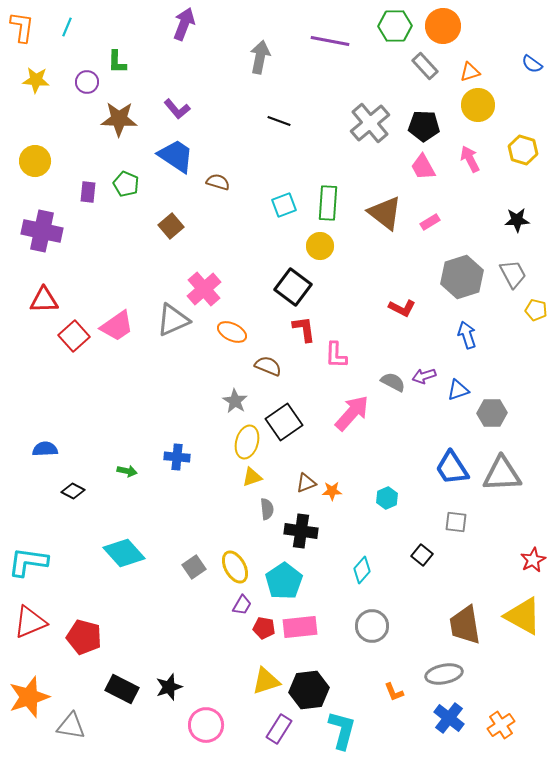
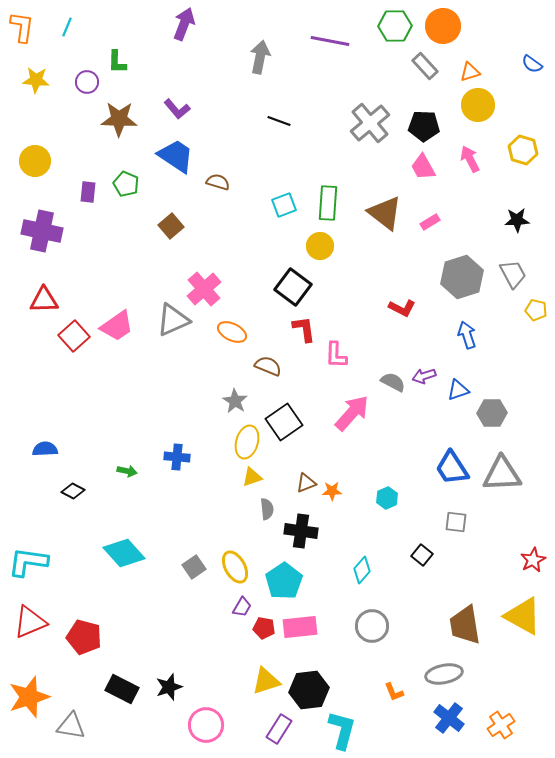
purple trapezoid at (242, 605): moved 2 px down
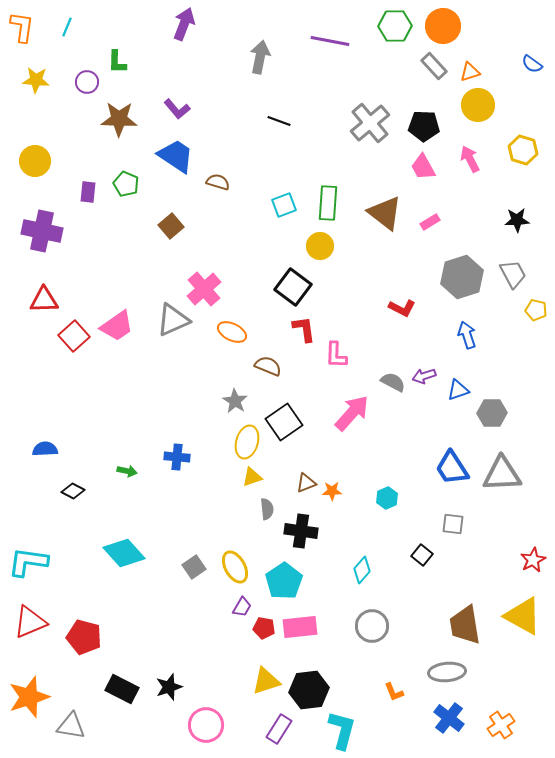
gray rectangle at (425, 66): moved 9 px right
gray square at (456, 522): moved 3 px left, 2 px down
gray ellipse at (444, 674): moved 3 px right, 2 px up; rotated 6 degrees clockwise
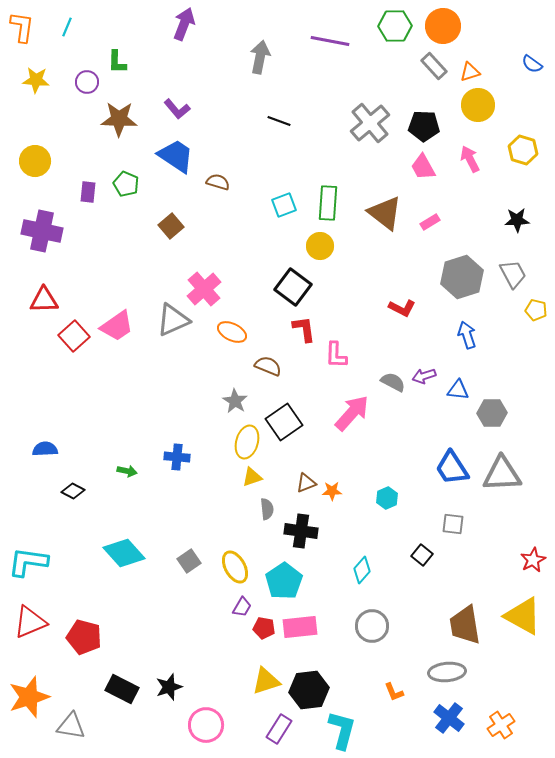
blue triangle at (458, 390): rotated 25 degrees clockwise
gray square at (194, 567): moved 5 px left, 6 px up
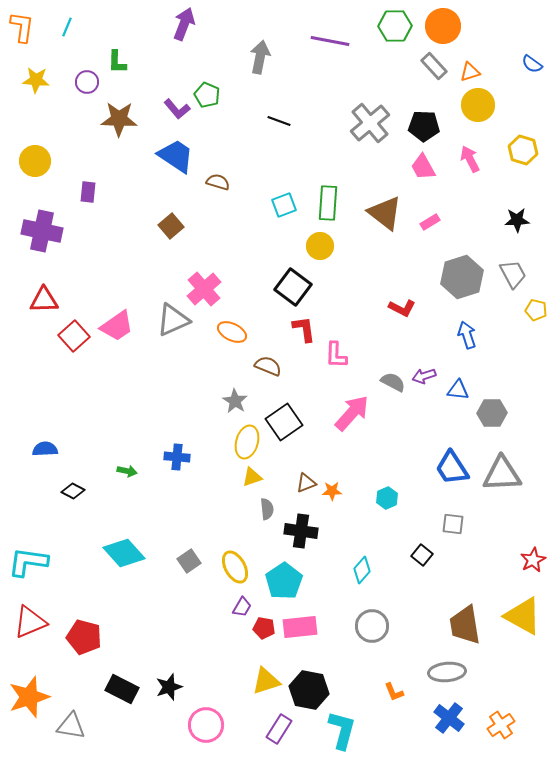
green pentagon at (126, 184): moved 81 px right, 89 px up
black hexagon at (309, 690): rotated 18 degrees clockwise
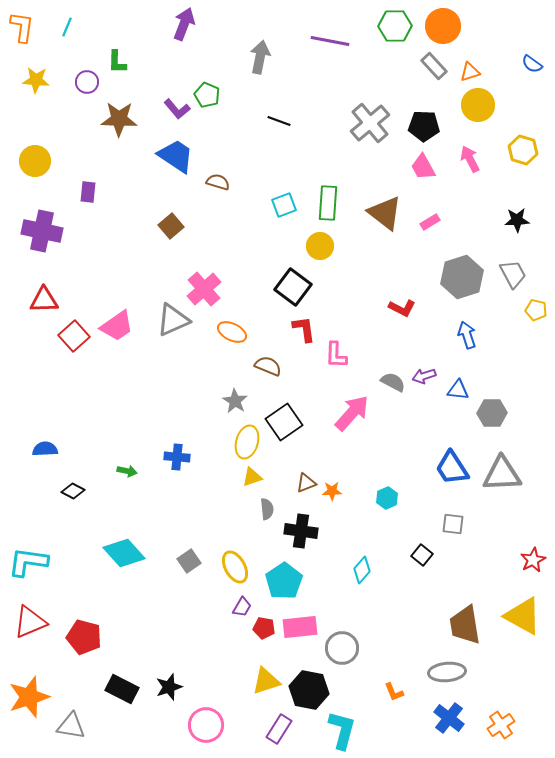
gray circle at (372, 626): moved 30 px left, 22 px down
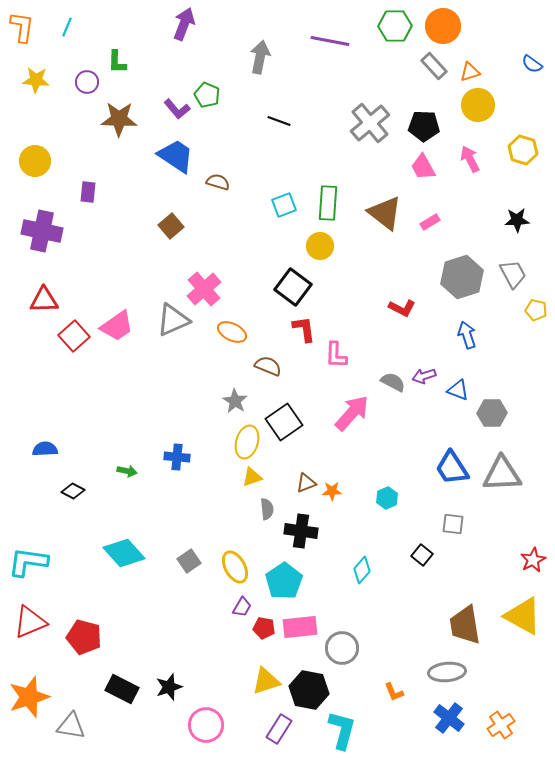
blue triangle at (458, 390): rotated 15 degrees clockwise
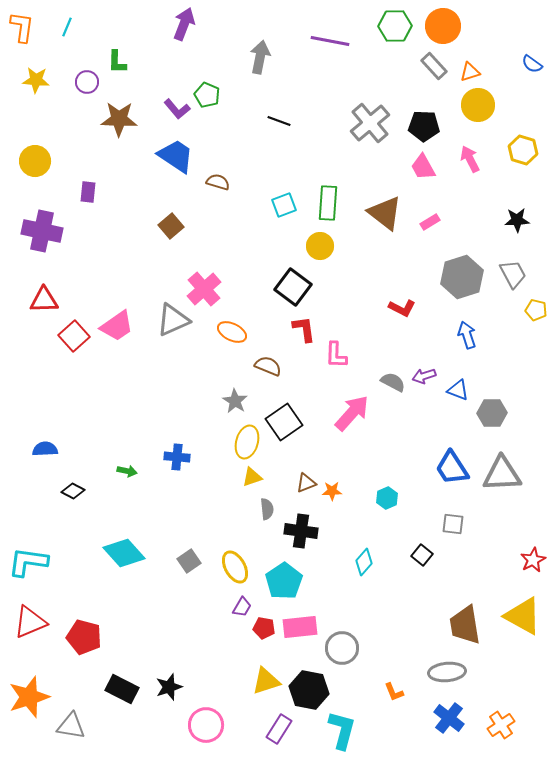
cyan diamond at (362, 570): moved 2 px right, 8 px up
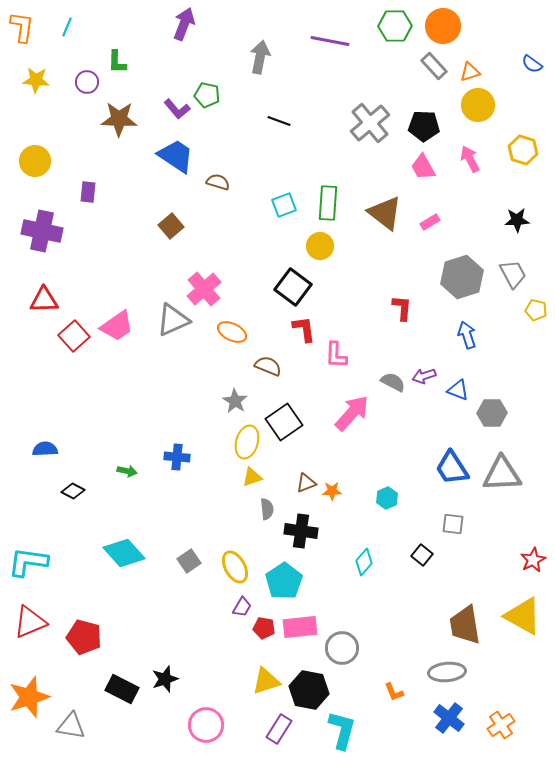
green pentagon at (207, 95): rotated 10 degrees counterclockwise
red L-shape at (402, 308): rotated 112 degrees counterclockwise
black star at (169, 687): moved 4 px left, 8 px up
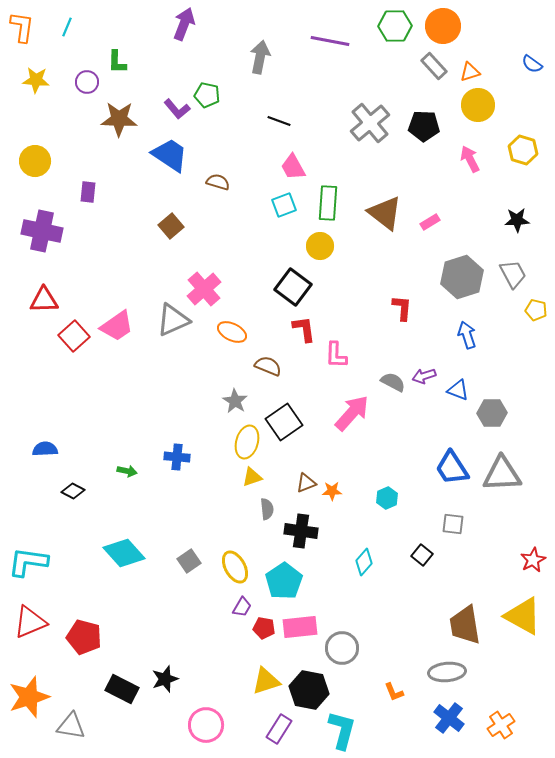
blue trapezoid at (176, 156): moved 6 px left, 1 px up
pink trapezoid at (423, 167): moved 130 px left
